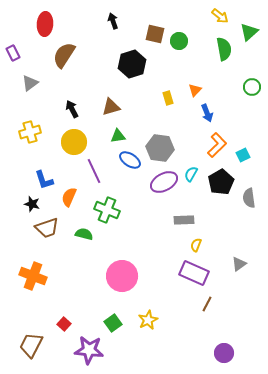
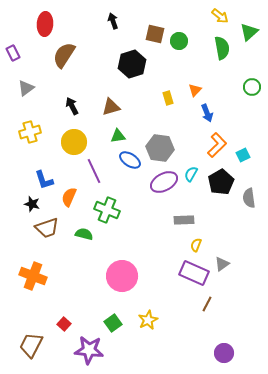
green semicircle at (224, 49): moved 2 px left, 1 px up
gray triangle at (30, 83): moved 4 px left, 5 px down
black arrow at (72, 109): moved 3 px up
gray triangle at (239, 264): moved 17 px left
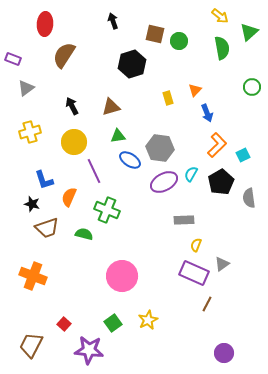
purple rectangle at (13, 53): moved 6 px down; rotated 42 degrees counterclockwise
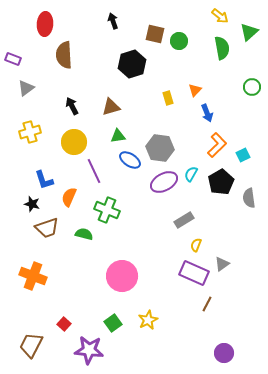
brown semicircle at (64, 55): rotated 36 degrees counterclockwise
gray rectangle at (184, 220): rotated 30 degrees counterclockwise
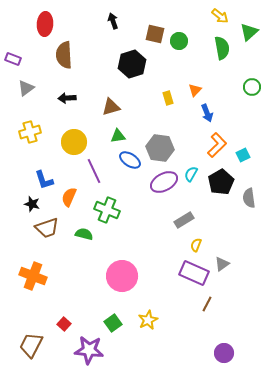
black arrow at (72, 106): moved 5 px left, 8 px up; rotated 66 degrees counterclockwise
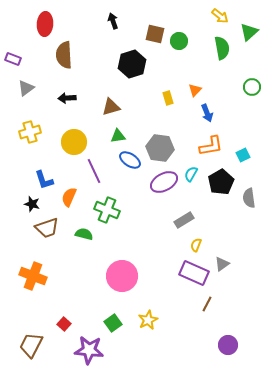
orange L-shape at (217, 145): moved 6 px left, 1 px down; rotated 35 degrees clockwise
purple circle at (224, 353): moved 4 px right, 8 px up
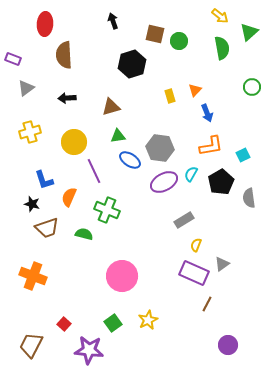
yellow rectangle at (168, 98): moved 2 px right, 2 px up
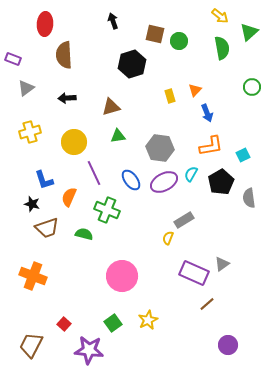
blue ellipse at (130, 160): moved 1 px right, 20 px down; rotated 20 degrees clockwise
purple line at (94, 171): moved 2 px down
yellow semicircle at (196, 245): moved 28 px left, 7 px up
brown line at (207, 304): rotated 21 degrees clockwise
